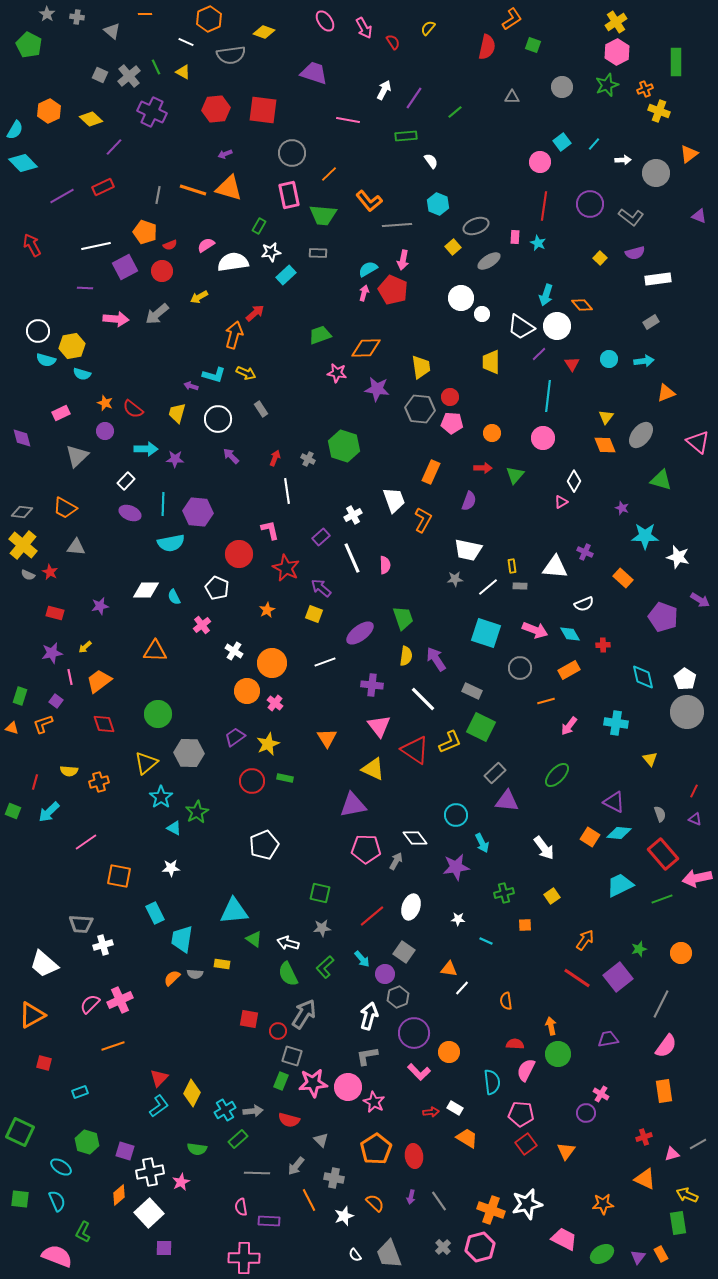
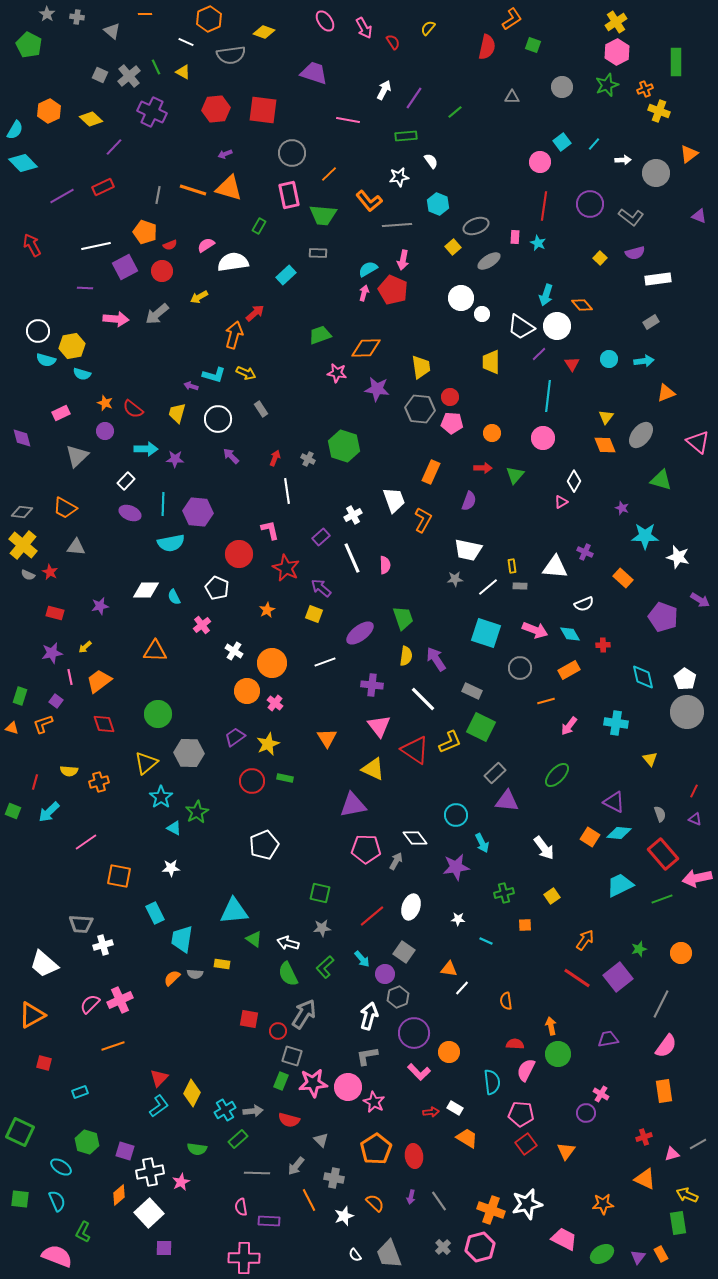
white star at (271, 252): moved 128 px right, 75 px up
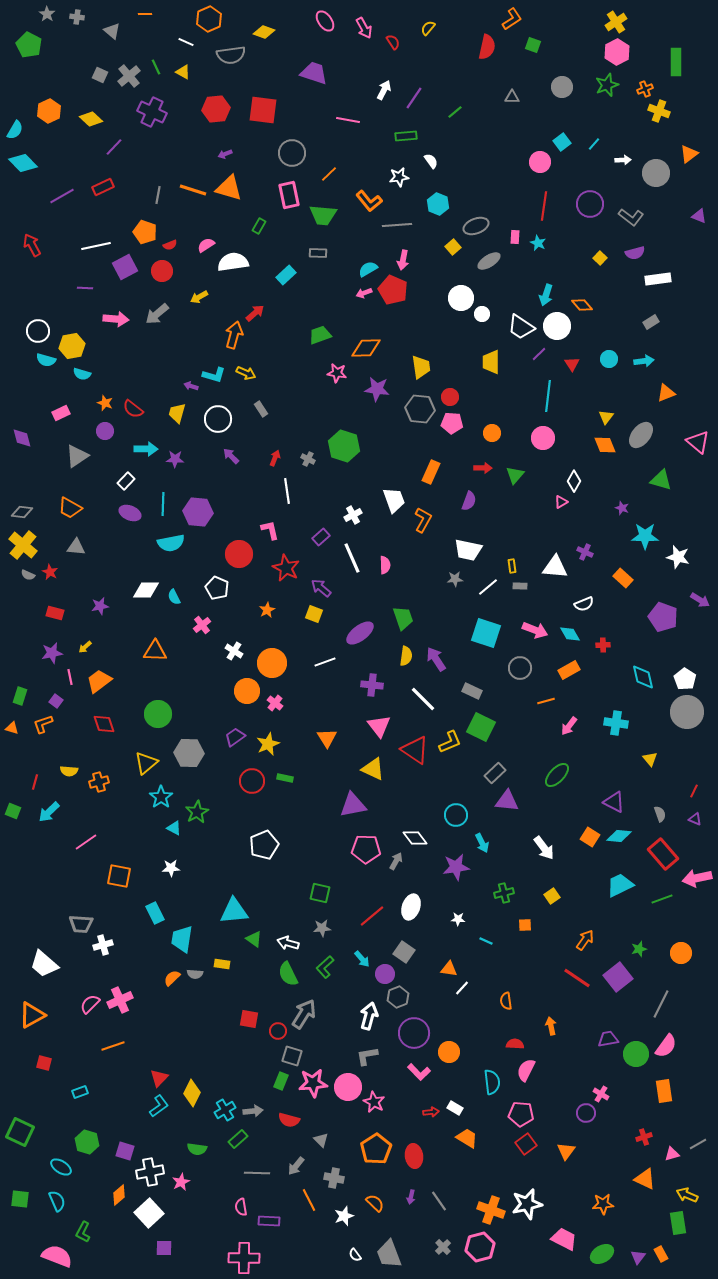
pink arrow at (364, 293): rotated 126 degrees counterclockwise
gray triangle at (77, 456): rotated 10 degrees clockwise
orange trapezoid at (65, 508): moved 5 px right
cyan diamond at (619, 833): moved 3 px down
green circle at (558, 1054): moved 78 px right
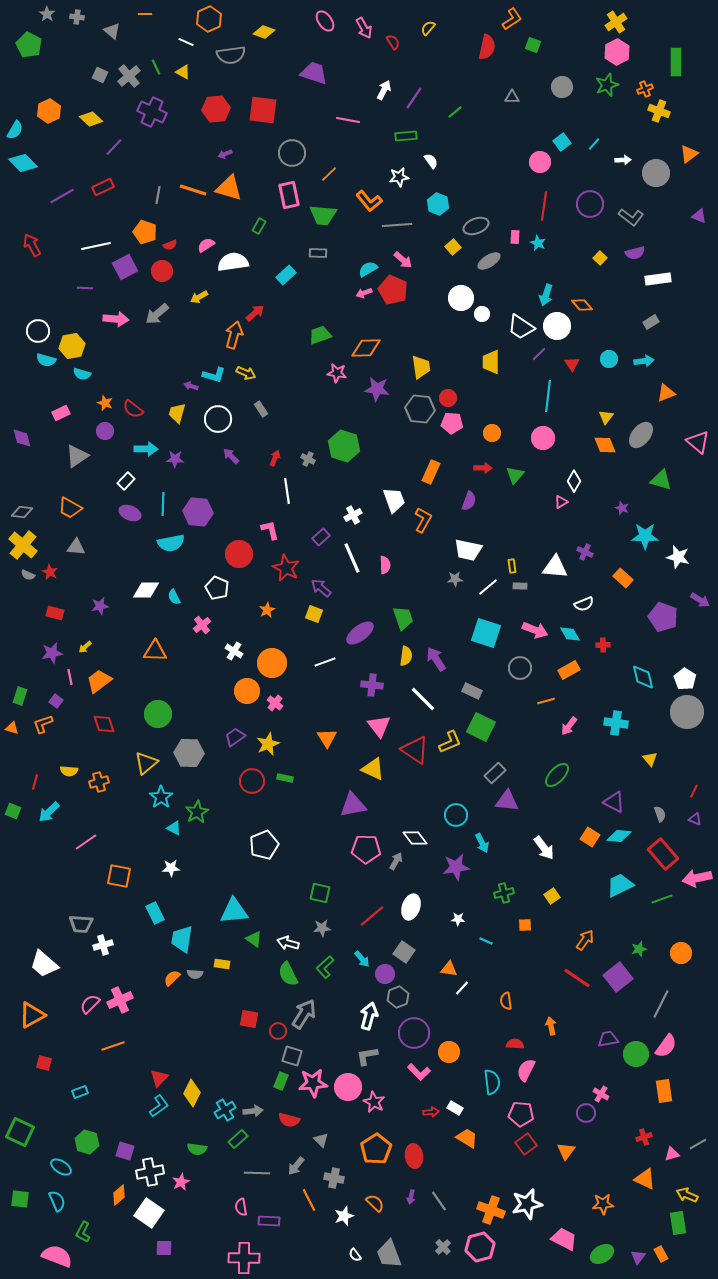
pink arrow at (403, 260): rotated 60 degrees counterclockwise
red circle at (450, 397): moved 2 px left, 1 px down
white square at (149, 1213): rotated 12 degrees counterclockwise
